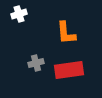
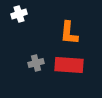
orange L-shape: moved 3 px right; rotated 10 degrees clockwise
red rectangle: moved 5 px up; rotated 12 degrees clockwise
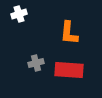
red rectangle: moved 5 px down
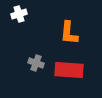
gray cross: rotated 35 degrees clockwise
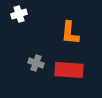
orange L-shape: moved 1 px right
